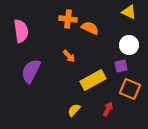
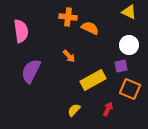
orange cross: moved 2 px up
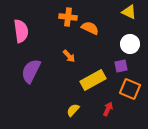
white circle: moved 1 px right, 1 px up
yellow semicircle: moved 1 px left
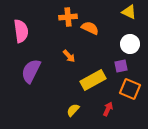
orange cross: rotated 12 degrees counterclockwise
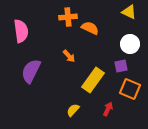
yellow rectangle: rotated 25 degrees counterclockwise
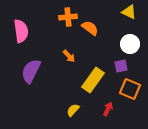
orange semicircle: rotated 12 degrees clockwise
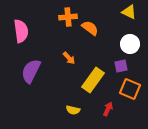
orange arrow: moved 2 px down
yellow semicircle: rotated 120 degrees counterclockwise
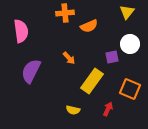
yellow triangle: moved 2 px left; rotated 42 degrees clockwise
orange cross: moved 3 px left, 4 px up
orange semicircle: moved 1 px left, 2 px up; rotated 120 degrees clockwise
purple square: moved 9 px left, 9 px up
yellow rectangle: moved 1 px left, 1 px down
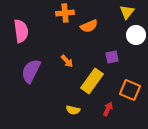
white circle: moved 6 px right, 9 px up
orange arrow: moved 2 px left, 3 px down
orange square: moved 1 px down
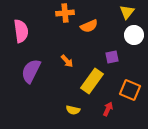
white circle: moved 2 px left
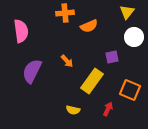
white circle: moved 2 px down
purple semicircle: moved 1 px right
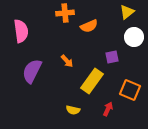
yellow triangle: rotated 14 degrees clockwise
